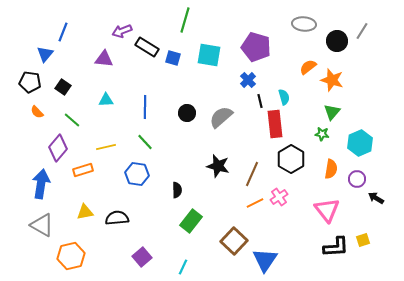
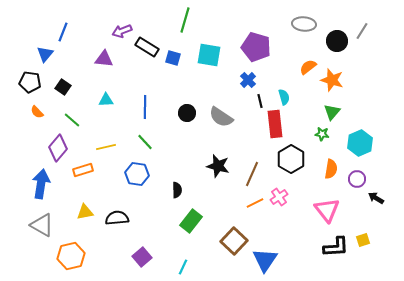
gray semicircle at (221, 117): rotated 105 degrees counterclockwise
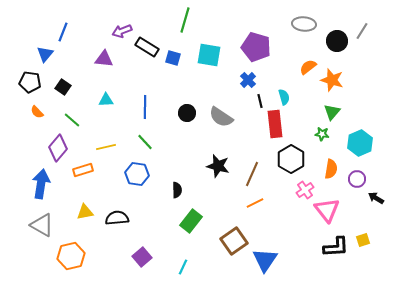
pink cross at (279, 197): moved 26 px right, 7 px up
brown square at (234, 241): rotated 12 degrees clockwise
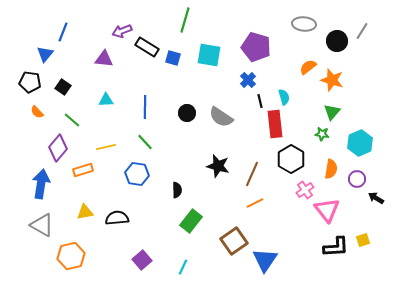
purple square at (142, 257): moved 3 px down
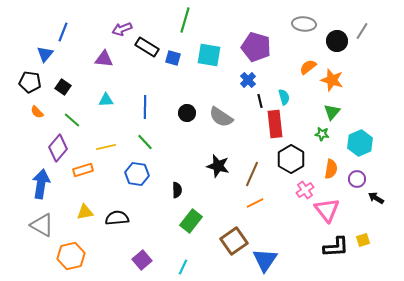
purple arrow at (122, 31): moved 2 px up
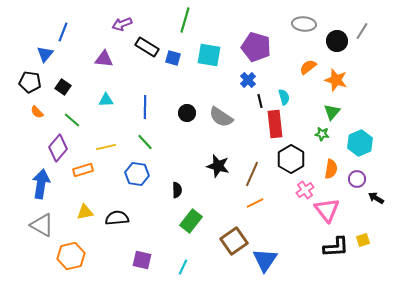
purple arrow at (122, 29): moved 5 px up
orange star at (332, 80): moved 4 px right
purple square at (142, 260): rotated 36 degrees counterclockwise
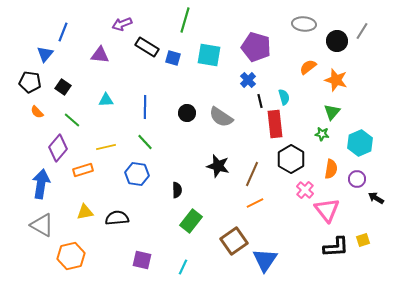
purple triangle at (104, 59): moved 4 px left, 4 px up
pink cross at (305, 190): rotated 12 degrees counterclockwise
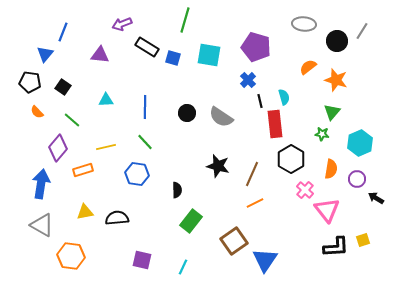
orange hexagon at (71, 256): rotated 20 degrees clockwise
